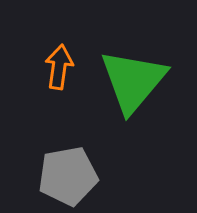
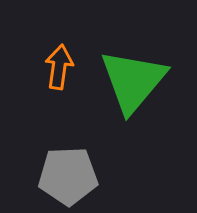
gray pentagon: rotated 8 degrees clockwise
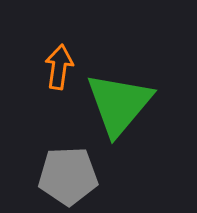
green triangle: moved 14 px left, 23 px down
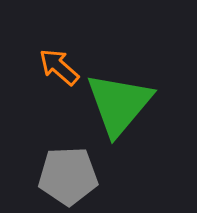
orange arrow: rotated 57 degrees counterclockwise
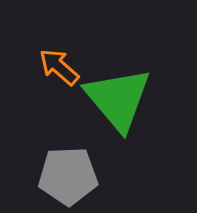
green triangle: moved 1 px left, 5 px up; rotated 20 degrees counterclockwise
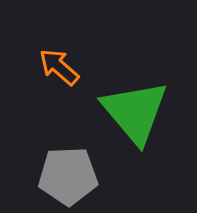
green triangle: moved 17 px right, 13 px down
